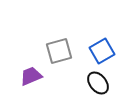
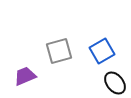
purple trapezoid: moved 6 px left
black ellipse: moved 17 px right
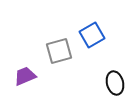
blue square: moved 10 px left, 16 px up
black ellipse: rotated 25 degrees clockwise
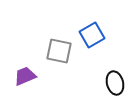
gray square: rotated 28 degrees clockwise
